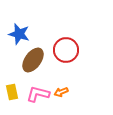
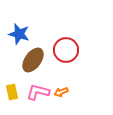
pink L-shape: moved 2 px up
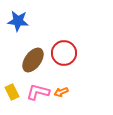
blue star: moved 1 px left, 13 px up; rotated 10 degrees counterclockwise
red circle: moved 2 px left, 3 px down
yellow rectangle: rotated 14 degrees counterclockwise
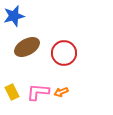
blue star: moved 4 px left, 5 px up; rotated 20 degrees counterclockwise
brown ellipse: moved 6 px left, 13 px up; rotated 25 degrees clockwise
pink L-shape: rotated 10 degrees counterclockwise
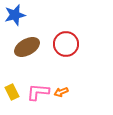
blue star: moved 1 px right, 1 px up
red circle: moved 2 px right, 9 px up
